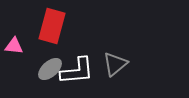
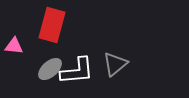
red rectangle: moved 1 px up
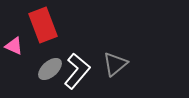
red rectangle: moved 9 px left; rotated 36 degrees counterclockwise
pink triangle: rotated 18 degrees clockwise
white L-shape: rotated 45 degrees counterclockwise
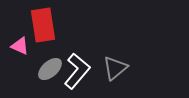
red rectangle: rotated 12 degrees clockwise
pink triangle: moved 6 px right
gray triangle: moved 4 px down
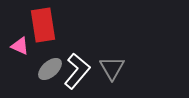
gray triangle: moved 3 px left; rotated 20 degrees counterclockwise
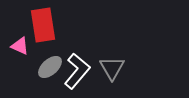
gray ellipse: moved 2 px up
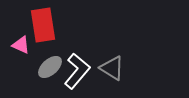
pink triangle: moved 1 px right, 1 px up
gray triangle: rotated 28 degrees counterclockwise
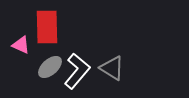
red rectangle: moved 4 px right, 2 px down; rotated 8 degrees clockwise
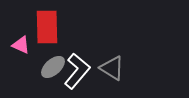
gray ellipse: moved 3 px right
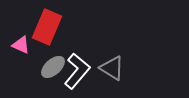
red rectangle: rotated 24 degrees clockwise
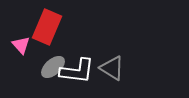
pink triangle: rotated 24 degrees clockwise
white L-shape: rotated 57 degrees clockwise
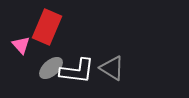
gray ellipse: moved 2 px left, 1 px down
